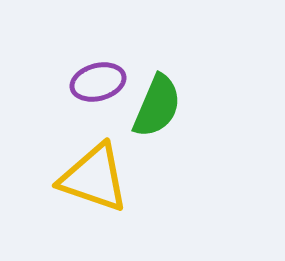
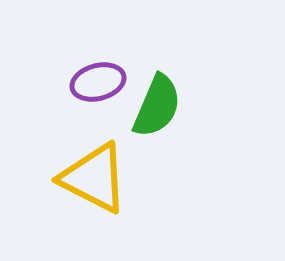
yellow triangle: rotated 8 degrees clockwise
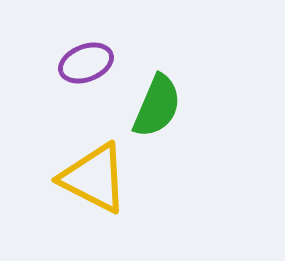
purple ellipse: moved 12 px left, 19 px up; rotated 6 degrees counterclockwise
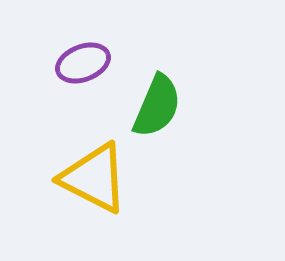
purple ellipse: moved 3 px left
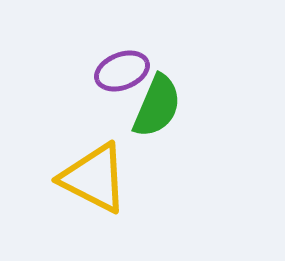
purple ellipse: moved 39 px right, 8 px down
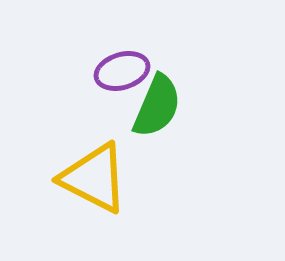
purple ellipse: rotated 4 degrees clockwise
